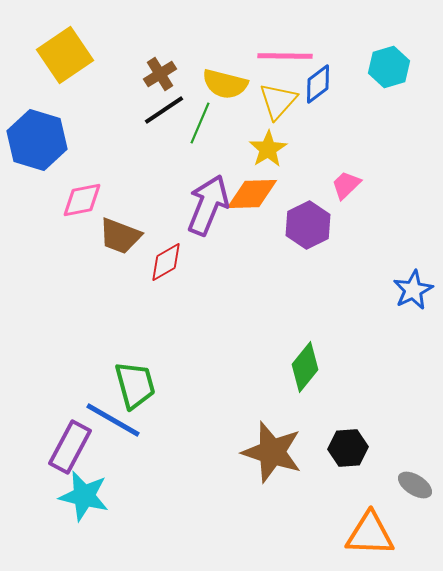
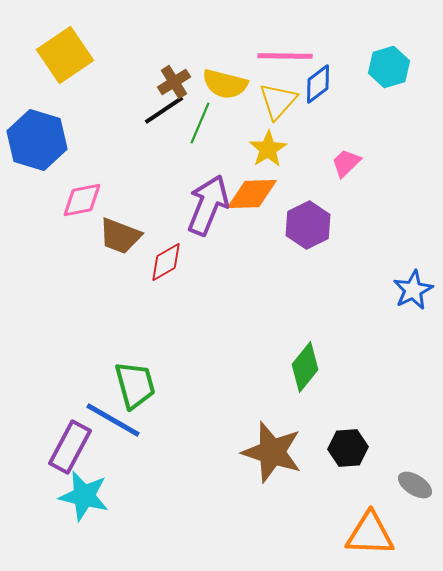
brown cross: moved 14 px right, 8 px down
pink trapezoid: moved 22 px up
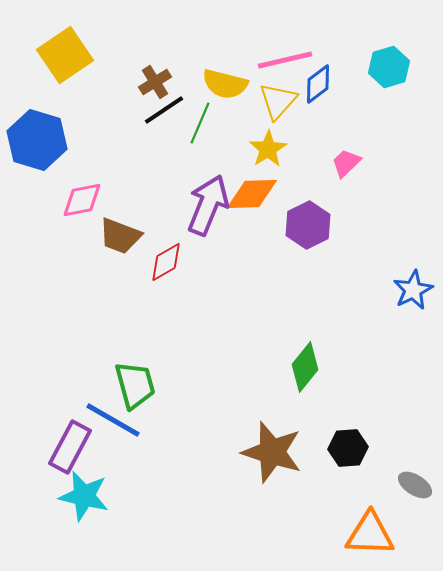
pink line: moved 4 px down; rotated 14 degrees counterclockwise
brown cross: moved 19 px left
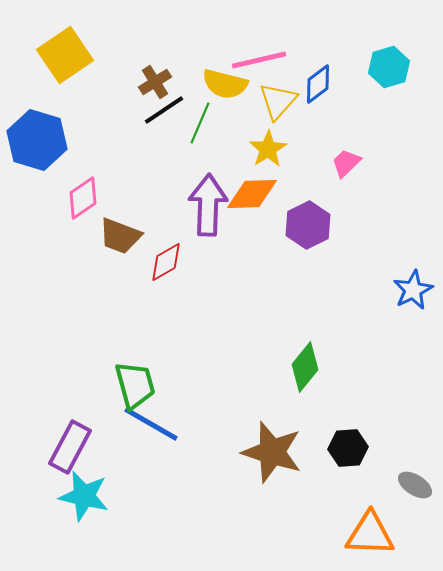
pink line: moved 26 px left
pink diamond: moved 1 px right, 2 px up; rotated 24 degrees counterclockwise
purple arrow: rotated 20 degrees counterclockwise
blue line: moved 38 px right, 4 px down
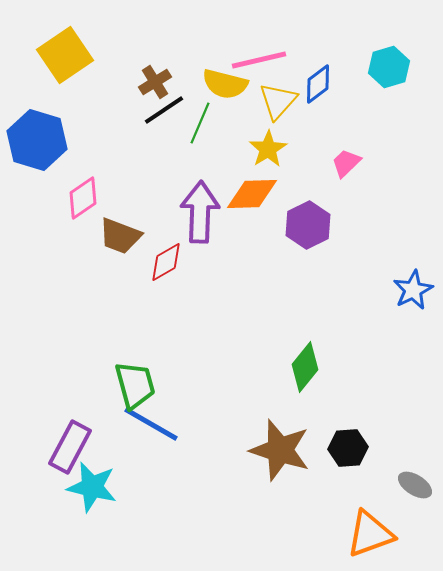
purple arrow: moved 8 px left, 7 px down
brown star: moved 8 px right, 2 px up
cyan star: moved 8 px right, 9 px up
orange triangle: rotated 22 degrees counterclockwise
